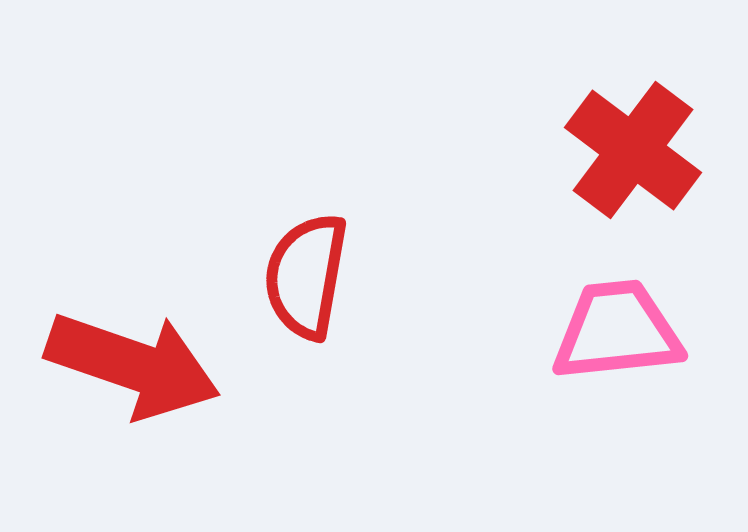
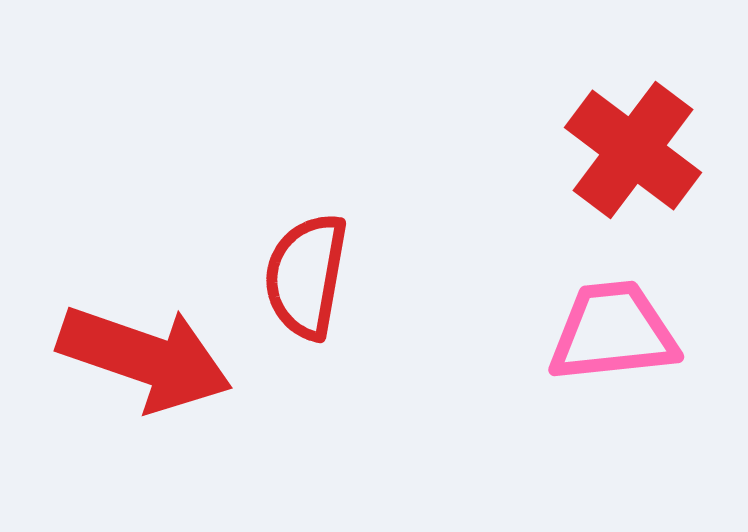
pink trapezoid: moved 4 px left, 1 px down
red arrow: moved 12 px right, 7 px up
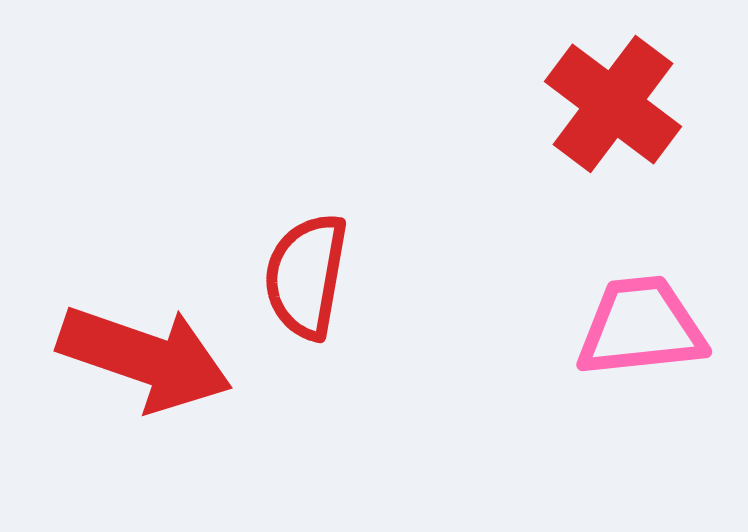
red cross: moved 20 px left, 46 px up
pink trapezoid: moved 28 px right, 5 px up
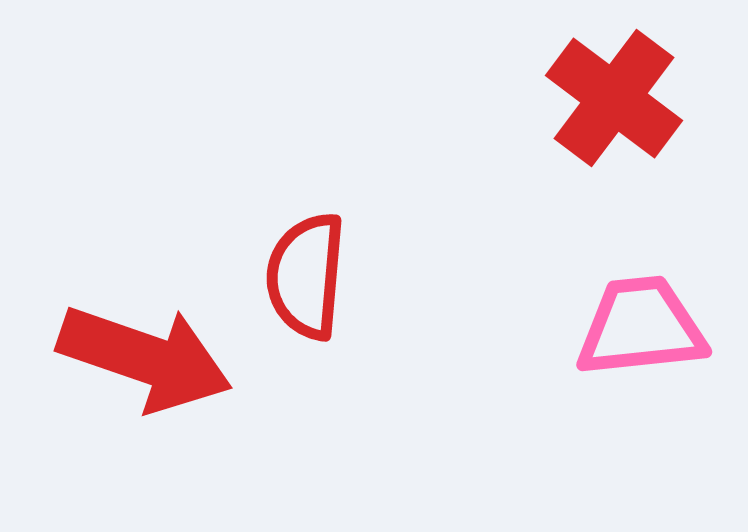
red cross: moved 1 px right, 6 px up
red semicircle: rotated 5 degrees counterclockwise
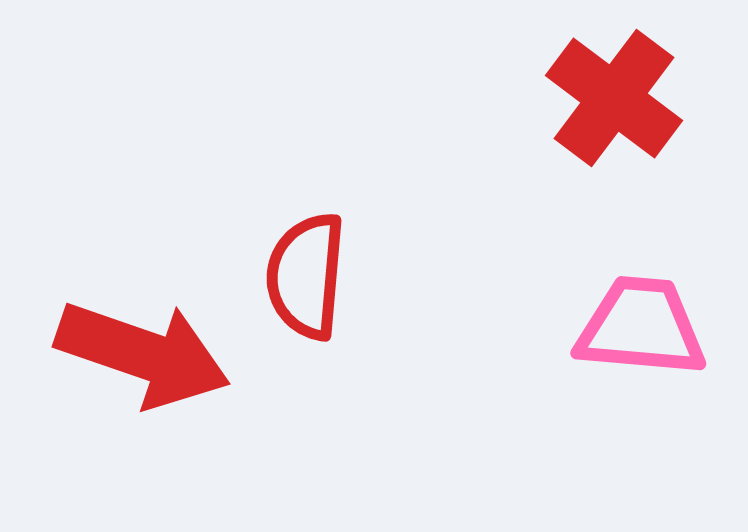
pink trapezoid: rotated 11 degrees clockwise
red arrow: moved 2 px left, 4 px up
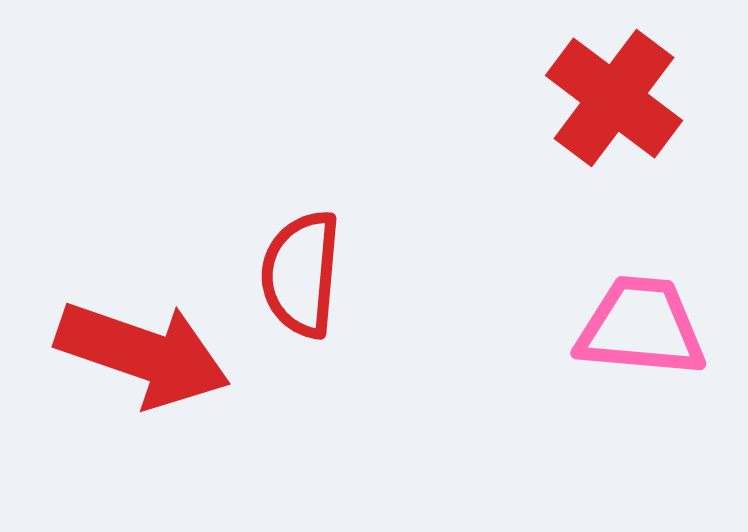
red semicircle: moved 5 px left, 2 px up
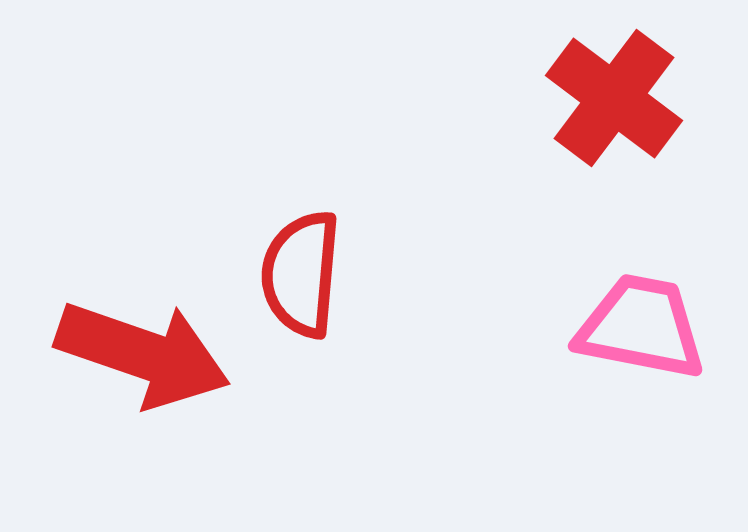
pink trapezoid: rotated 6 degrees clockwise
